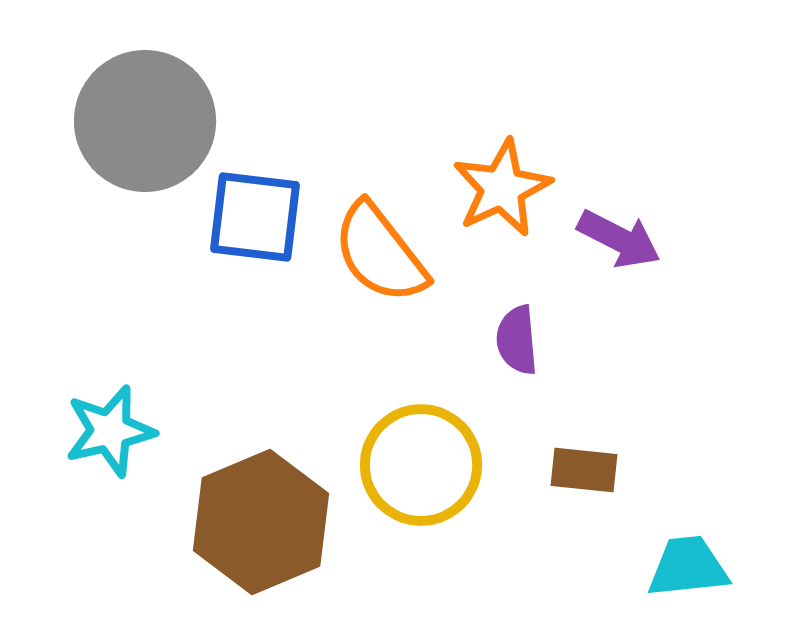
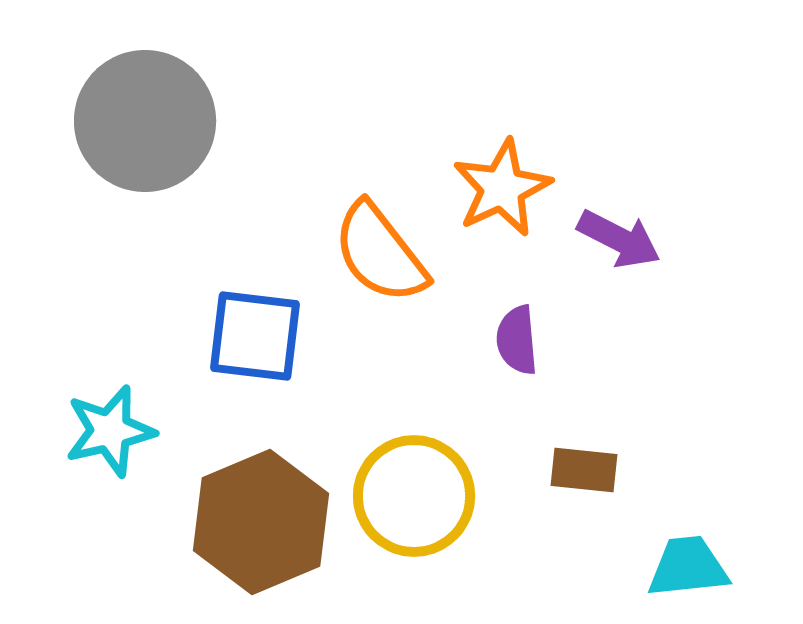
blue square: moved 119 px down
yellow circle: moved 7 px left, 31 px down
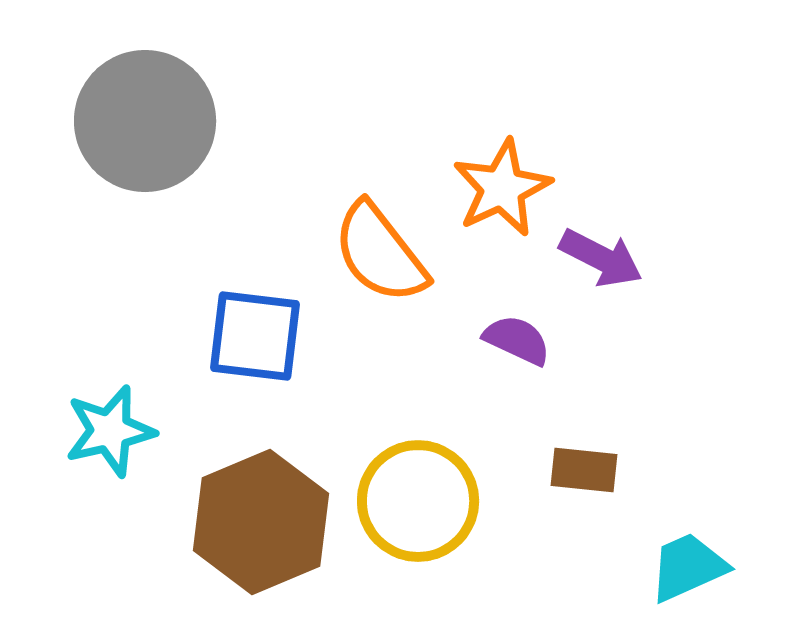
purple arrow: moved 18 px left, 19 px down
purple semicircle: rotated 120 degrees clockwise
yellow circle: moved 4 px right, 5 px down
cyan trapezoid: rotated 18 degrees counterclockwise
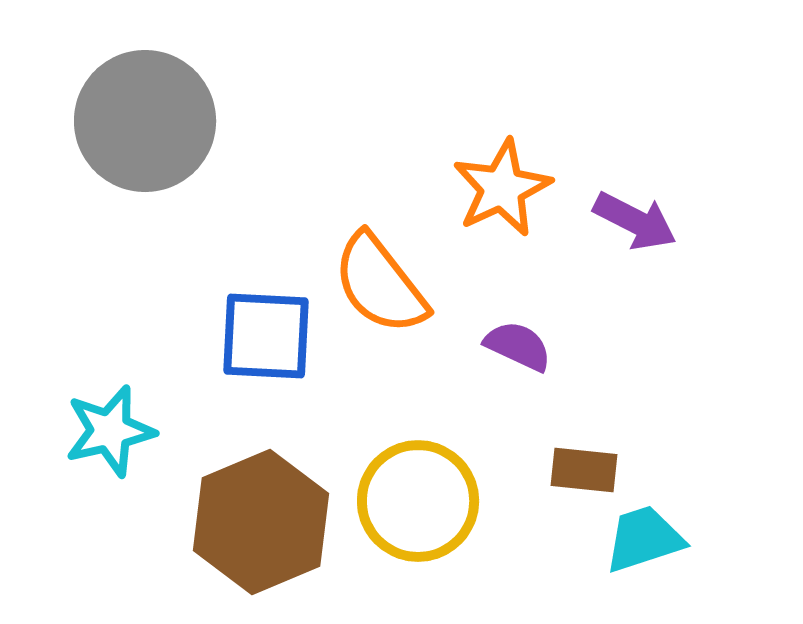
orange semicircle: moved 31 px down
purple arrow: moved 34 px right, 37 px up
blue square: moved 11 px right; rotated 4 degrees counterclockwise
purple semicircle: moved 1 px right, 6 px down
cyan trapezoid: moved 44 px left, 28 px up; rotated 6 degrees clockwise
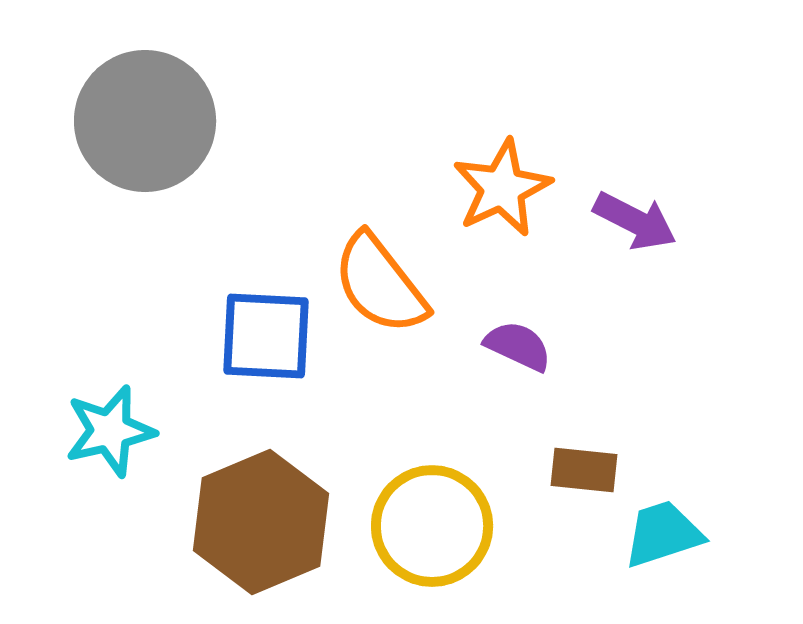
yellow circle: moved 14 px right, 25 px down
cyan trapezoid: moved 19 px right, 5 px up
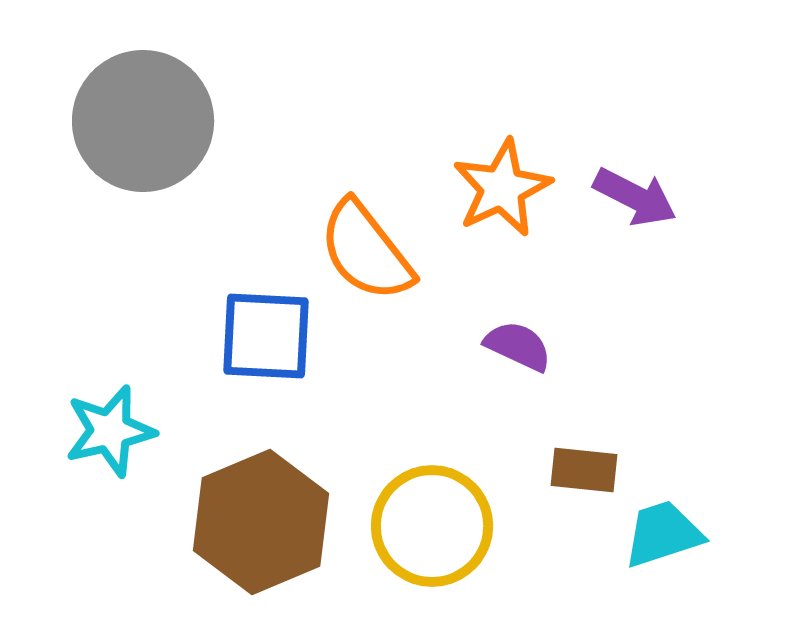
gray circle: moved 2 px left
purple arrow: moved 24 px up
orange semicircle: moved 14 px left, 33 px up
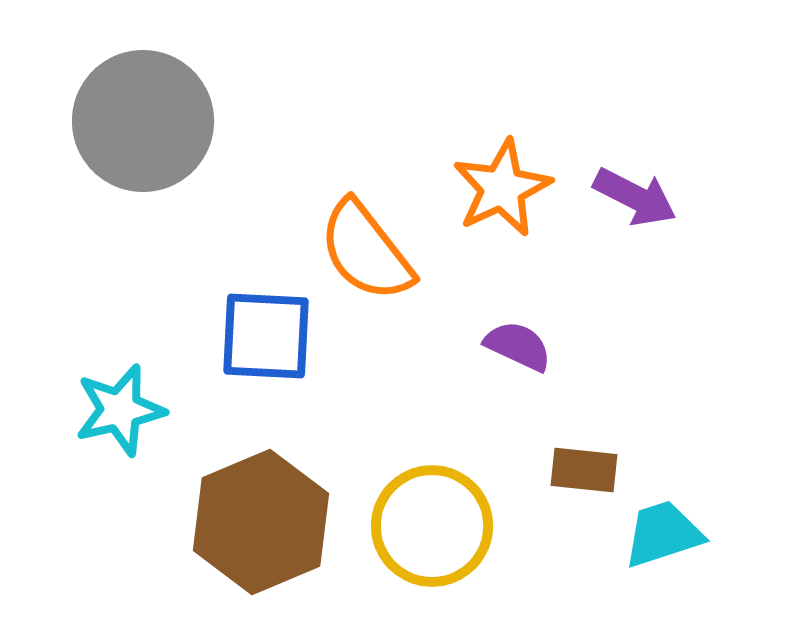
cyan star: moved 10 px right, 21 px up
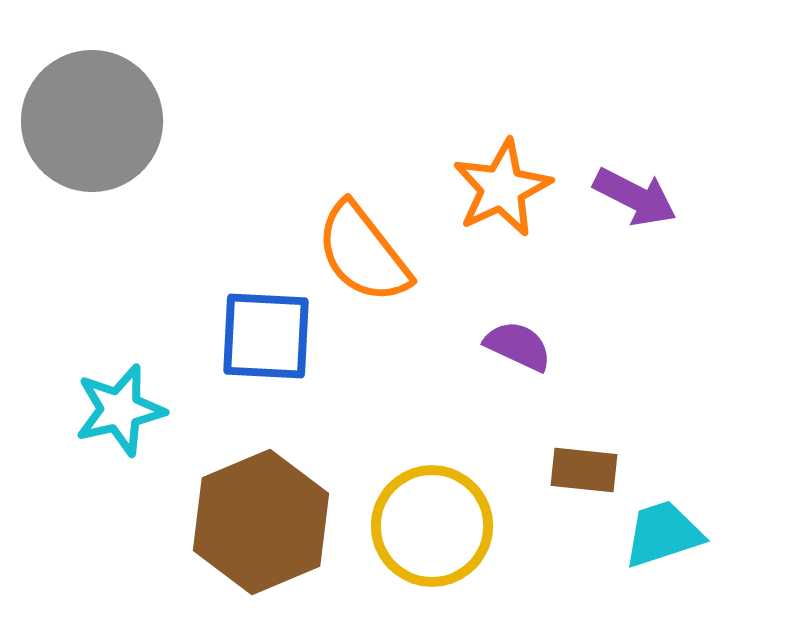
gray circle: moved 51 px left
orange semicircle: moved 3 px left, 2 px down
